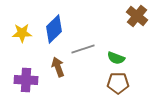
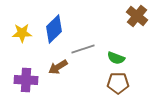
brown arrow: rotated 102 degrees counterclockwise
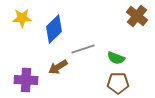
yellow star: moved 15 px up
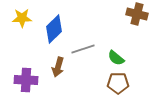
brown cross: moved 2 px up; rotated 25 degrees counterclockwise
green semicircle: rotated 18 degrees clockwise
brown arrow: rotated 42 degrees counterclockwise
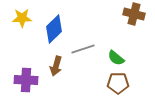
brown cross: moved 3 px left
brown arrow: moved 2 px left, 1 px up
